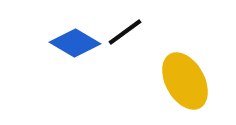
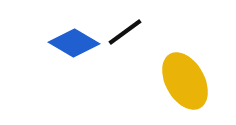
blue diamond: moved 1 px left
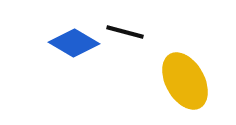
black line: rotated 51 degrees clockwise
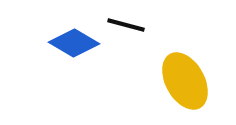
black line: moved 1 px right, 7 px up
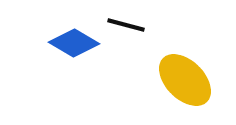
yellow ellipse: moved 1 px up; rotated 16 degrees counterclockwise
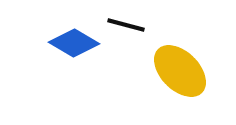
yellow ellipse: moved 5 px left, 9 px up
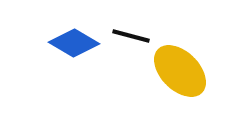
black line: moved 5 px right, 11 px down
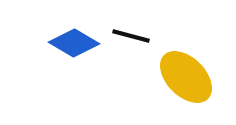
yellow ellipse: moved 6 px right, 6 px down
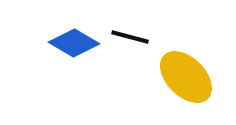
black line: moved 1 px left, 1 px down
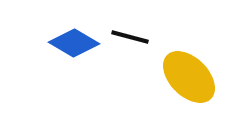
yellow ellipse: moved 3 px right
